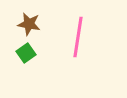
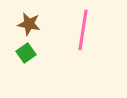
pink line: moved 5 px right, 7 px up
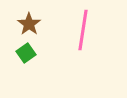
brown star: rotated 25 degrees clockwise
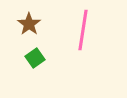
green square: moved 9 px right, 5 px down
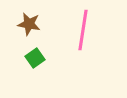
brown star: rotated 25 degrees counterclockwise
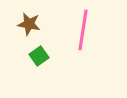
green square: moved 4 px right, 2 px up
